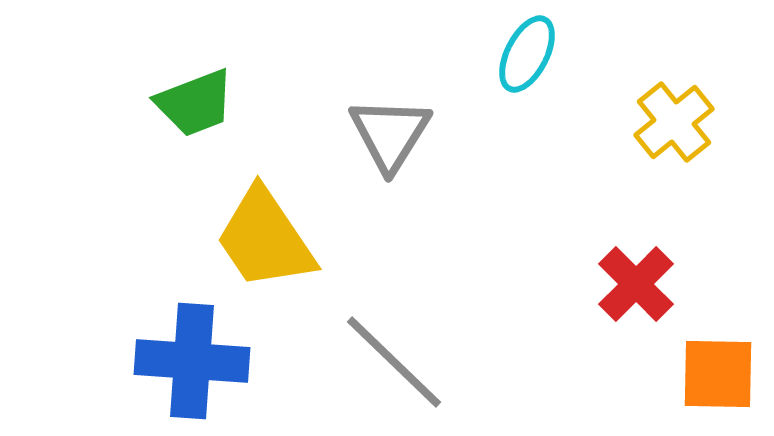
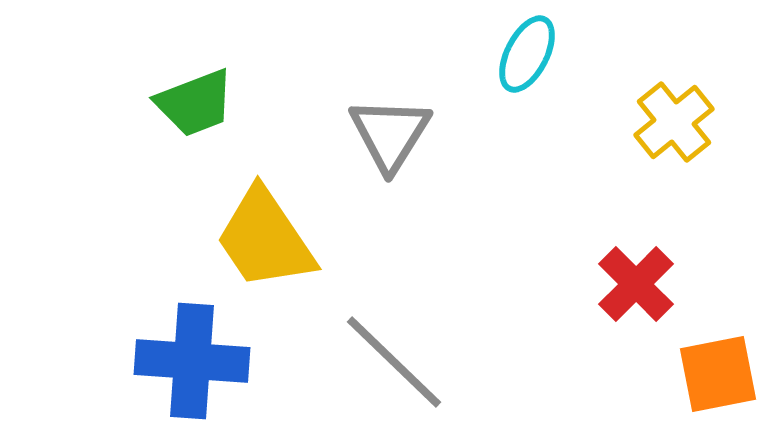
orange square: rotated 12 degrees counterclockwise
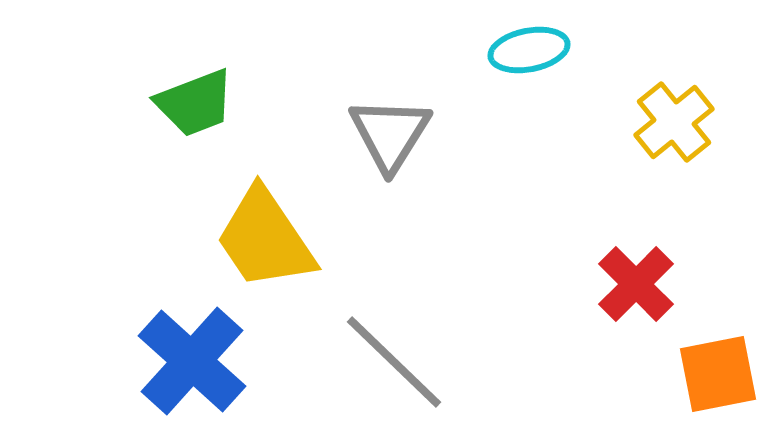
cyan ellipse: moved 2 px right, 4 px up; rotated 52 degrees clockwise
blue cross: rotated 38 degrees clockwise
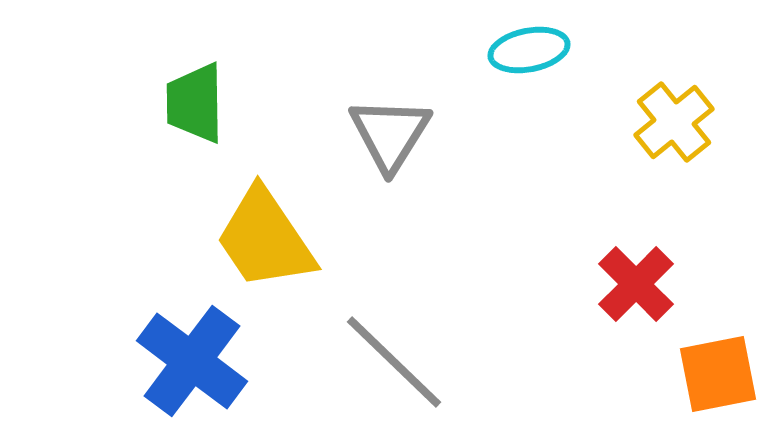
green trapezoid: rotated 110 degrees clockwise
blue cross: rotated 5 degrees counterclockwise
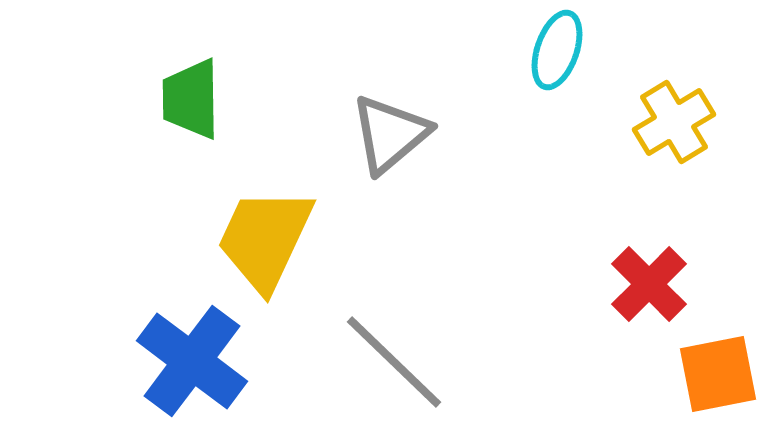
cyan ellipse: moved 28 px right; rotated 60 degrees counterclockwise
green trapezoid: moved 4 px left, 4 px up
yellow cross: rotated 8 degrees clockwise
gray triangle: rotated 18 degrees clockwise
yellow trapezoid: rotated 59 degrees clockwise
red cross: moved 13 px right
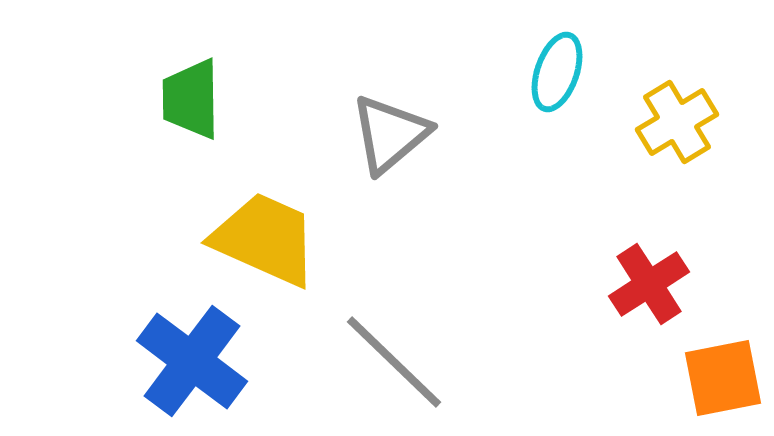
cyan ellipse: moved 22 px down
yellow cross: moved 3 px right
yellow trapezoid: rotated 89 degrees clockwise
red cross: rotated 12 degrees clockwise
orange square: moved 5 px right, 4 px down
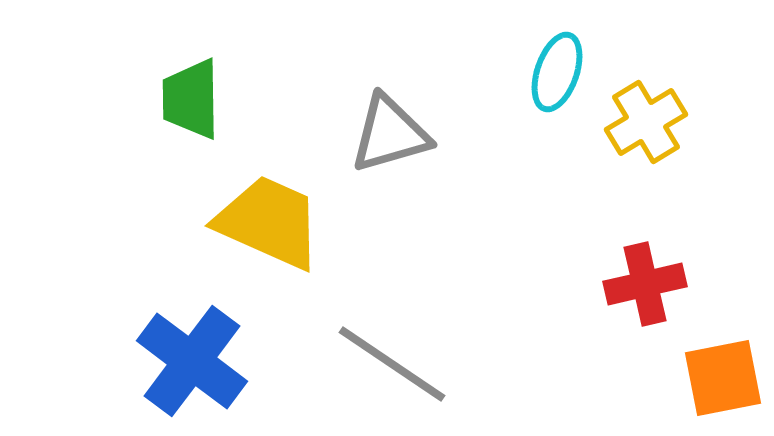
yellow cross: moved 31 px left
gray triangle: rotated 24 degrees clockwise
yellow trapezoid: moved 4 px right, 17 px up
red cross: moved 4 px left; rotated 20 degrees clockwise
gray line: moved 2 px left, 2 px down; rotated 10 degrees counterclockwise
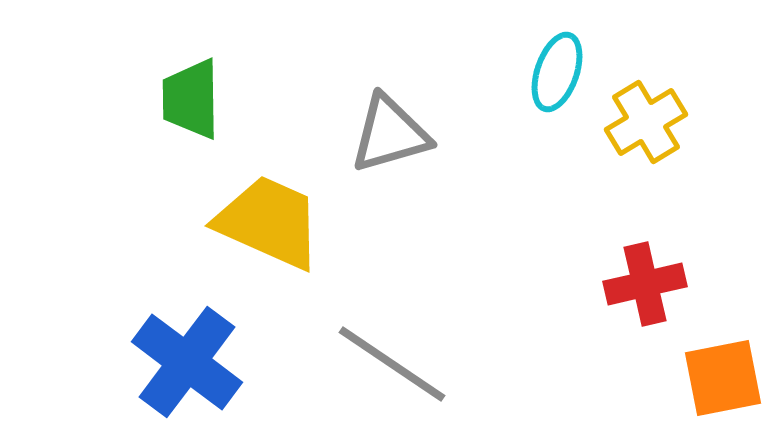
blue cross: moved 5 px left, 1 px down
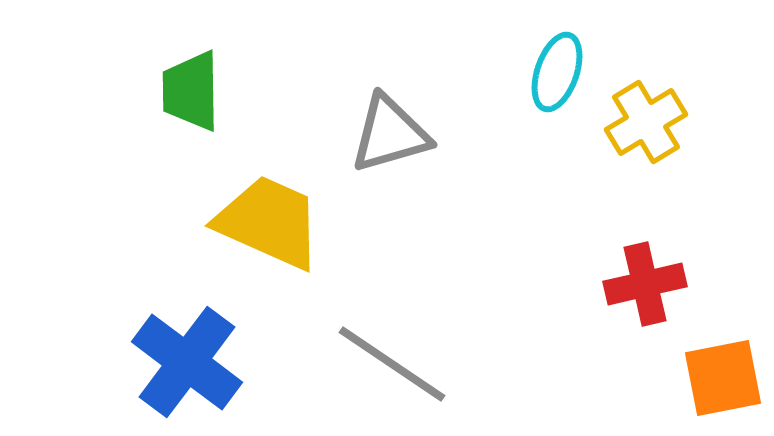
green trapezoid: moved 8 px up
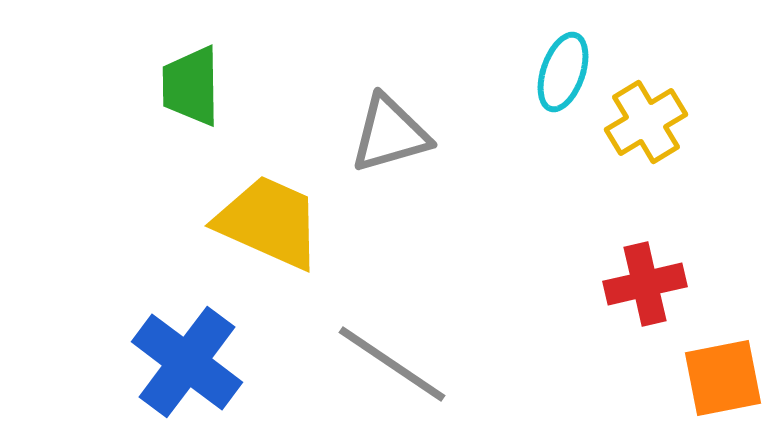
cyan ellipse: moved 6 px right
green trapezoid: moved 5 px up
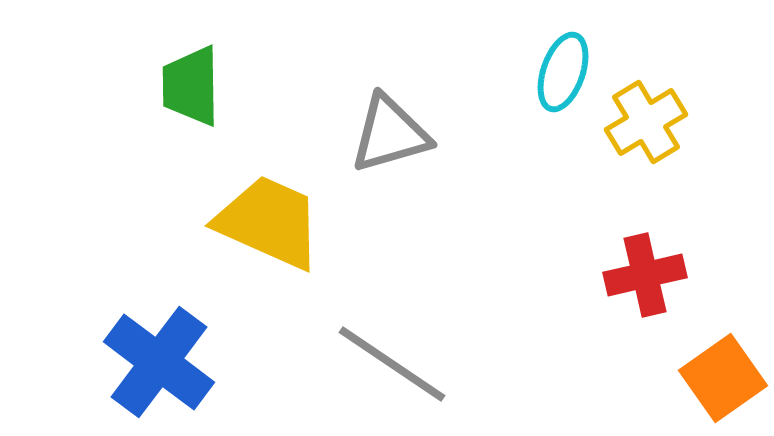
red cross: moved 9 px up
blue cross: moved 28 px left
orange square: rotated 24 degrees counterclockwise
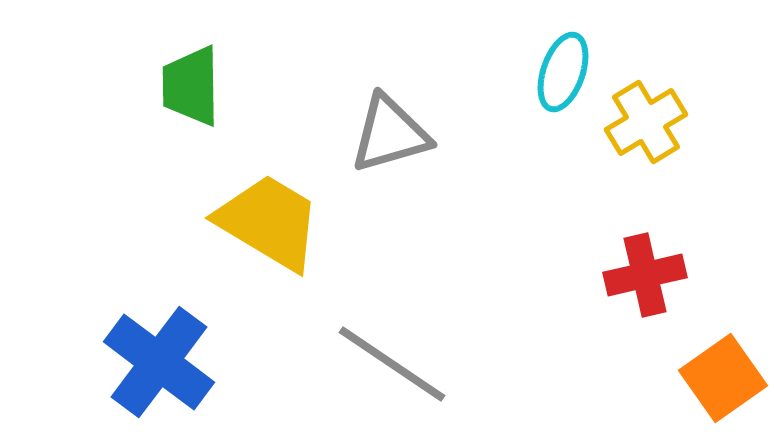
yellow trapezoid: rotated 7 degrees clockwise
